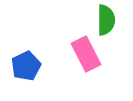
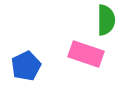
pink rectangle: rotated 44 degrees counterclockwise
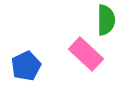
pink rectangle: rotated 24 degrees clockwise
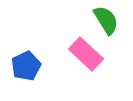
green semicircle: rotated 32 degrees counterclockwise
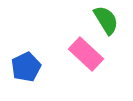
blue pentagon: moved 1 px down
